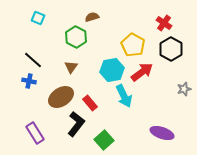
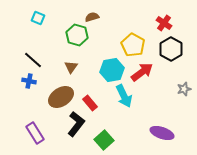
green hexagon: moved 1 px right, 2 px up; rotated 10 degrees counterclockwise
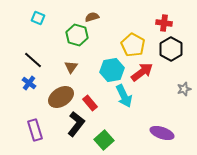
red cross: rotated 28 degrees counterclockwise
blue cross: moved 2 px down; rotated 24 degrees clockwise
purple rectangle: moved 3 px up; rotated 15 degrees clockwise
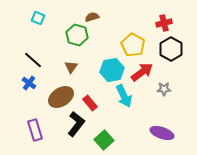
red cross: rotated 21 degrees counterclockwise
gray star: moved 20 px left; rotated 16 degrees clockwise
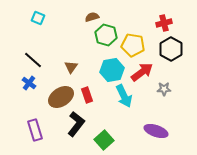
green hexagon: moved 29 px right
yellow pentagon: rotated 20 degrees counterclockwise
red rectangle: moved 3 px left, 8 px up; rotated 21 degrees clockwise
purple ellipse: moved 6 px left, 2 px up
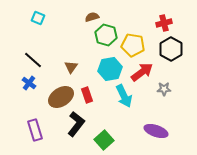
cyan hexagon: moved 2 px left, 1 px up
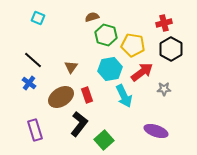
black L-shape: moved 3 px right
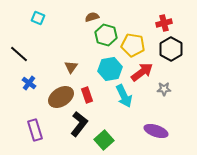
black line: moved 14 px left, 6 px up
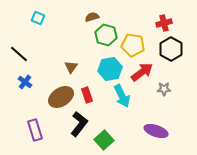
blue cross: moved 4 px left, 1 px up
cyan arrow: moved 2 px left
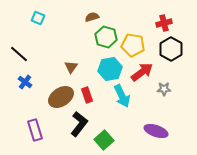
green hexagon: moved 2 px down
